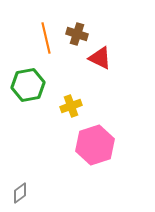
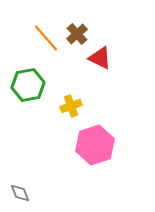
brown cross: rotated 30 degrees clockwise
orange line: rotated 28 degrees counterclockwise
gray diamond: rotated 75 degrees counterclockwise
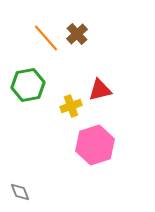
red triangle: moved 32 px down; rotated 40 degrees counterclockwise
gray diamond: moved 1 px up
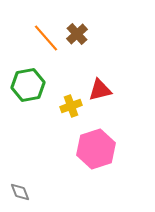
pink hexagon: moved 1 px right, 4 px down
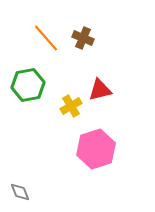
brown cross: moved 6 px right, 4 px down; rotated 25 degrees counterclockwise
yellow cross: rotated 10 degrees counterclockwise
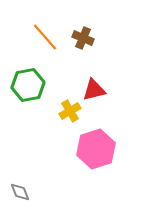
orange line: moved 1 px left, 1 px up
red triangle: moved 6 px left
yellow cross: moved 1 px left, 5 px down
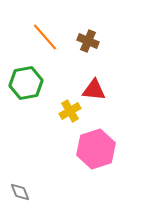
brown cross: moved 5 px right, 3 px down
green hexagon: moved 2 px left, 2 px up
red triangle: rotated 20 degrees clockwise
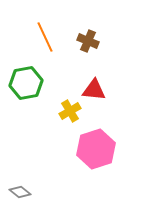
orange line: rotated 16 degrees clockwise
gray diamond: rotated 30 degrees counterclockwise
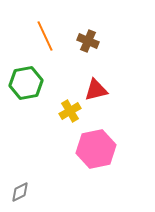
orange line: moved 1 px up
red triangle: moved 2 px right; rotated 20 degrees counterclockwise
pink hexagon: rotated 6 degrees clockwise
gray diamond: rotated 65 degrees counterclockwise
